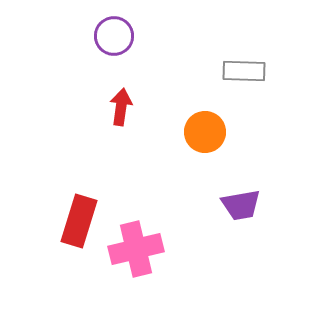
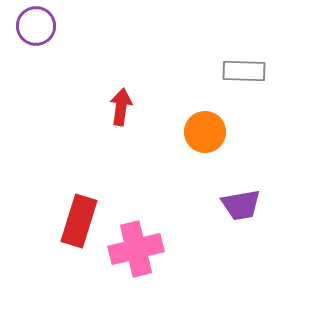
purple circle: moved 78 px left, 10 px up
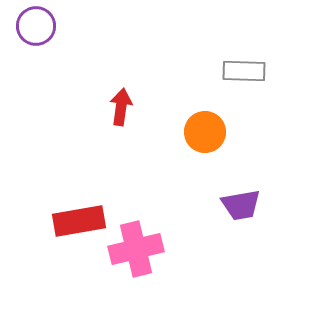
red rectangle: rotated 63 degrees clockwise
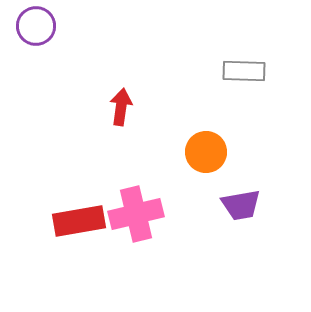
orange circle: moved 1 px right, 20 px down
pink cross: moved 35 px up
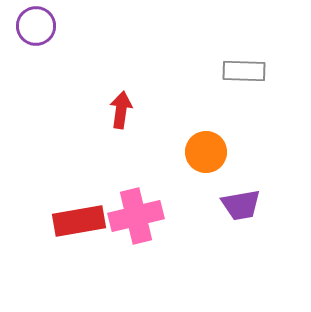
red arrow: moved 3 px down
pink cross: moved 2 px down
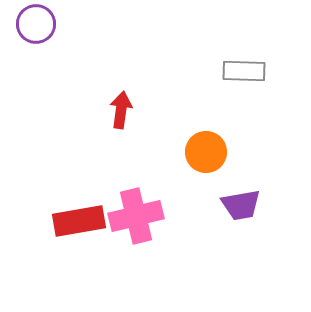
purple circle: moved 2 px up
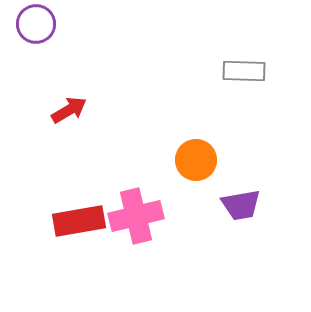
red arrow: moved 52 px left; rotated 51 degrees clockwise
orange circle: moved 10 px left, 8 px down
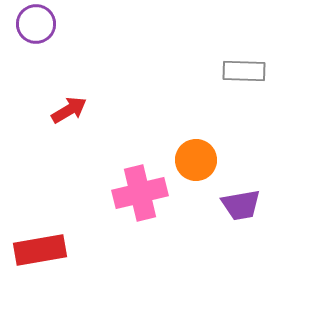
pink cross: moved 4 px right, 23 px up
red rectangle: moved 39 px left, 29 px down
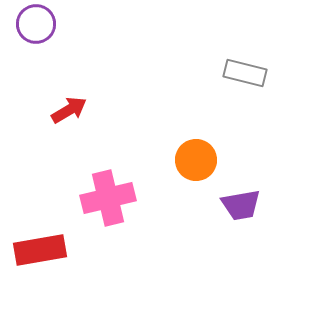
gray rectangle: moved 1 px right, 2 px down; rotated 12 degrees clockwise
pink cross: moved 32 px left, 5 px down
